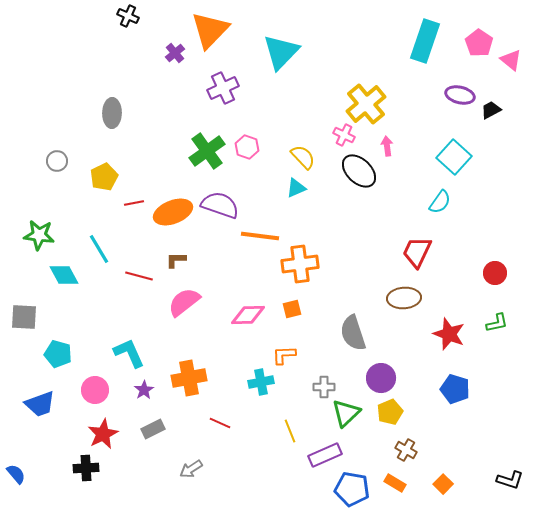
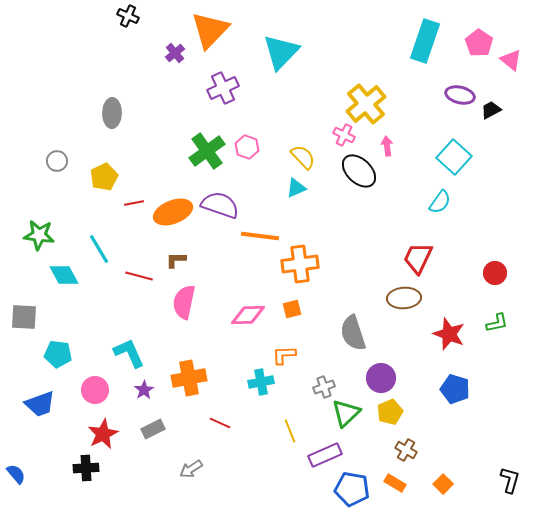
red trapezoid at (417, 252): moved 1 px right, 6 px down
pink semicircle at (184, 302): rotated 40 degrees counterclockwise
cyan pentagon at (58, 354): rotated 8 degrees counterclockwise
gray cross at (324, 387): rotated 20 degrees counterclockwise
black L-shape at (510, 480): rotated 92 degrees counterclockwise
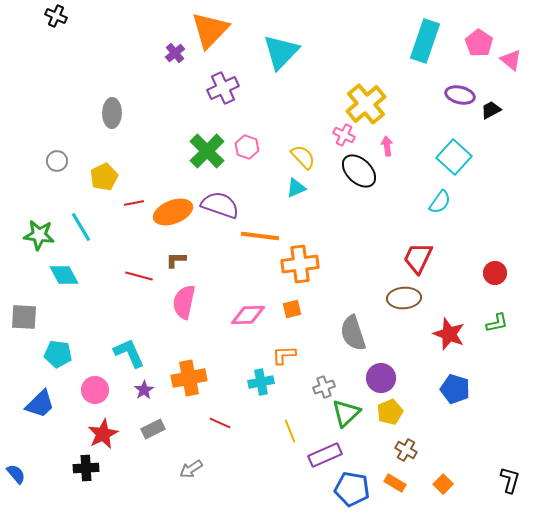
black cross at (128, 16): moved 72 px left
green cross at (207, 151): rotated 9 degrees counterclockwise
cyan line at (99, 249): moved 18 px left, 22 px up
blue trapezoid at (40, 404): rotated 24 degrees counterclockwise
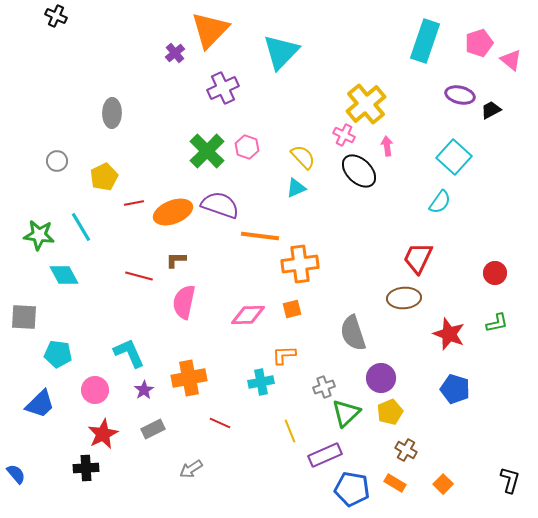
pink pentagon at (479, 43): rotated 20 degrees clockwise
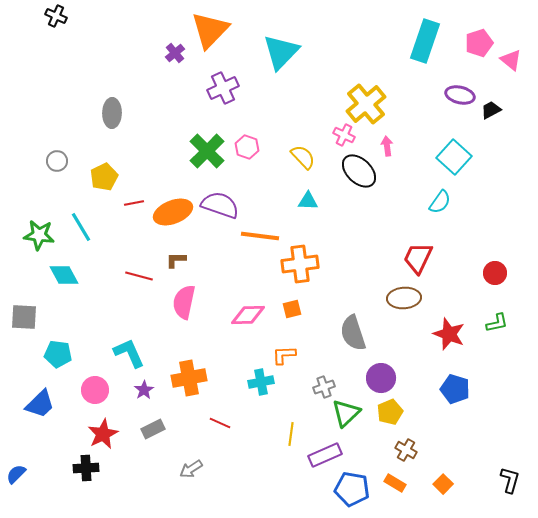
cyan triangle at (296, 188): moved 12 px right, 13 px down; rotated 25 degrees clockwise
yellow line at (290, 431): moved 1 px right, 3 px down; rotated 30 degrees clockwise
blue semicircle at (16, 474): rotated 95 degrees counterclockwise
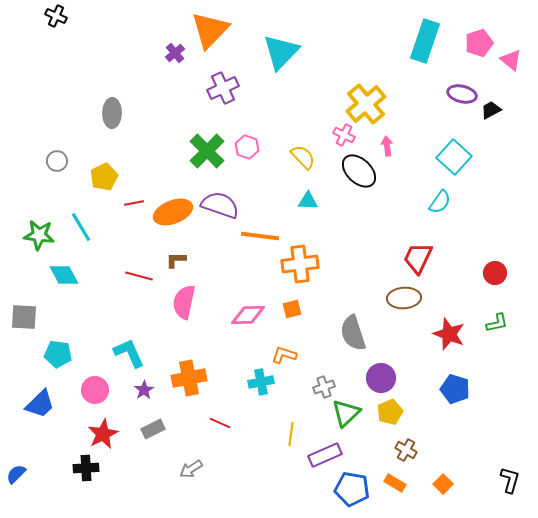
purple ellipse at (460, 95): moved 2 px right, 1 px up
orange L-shape at (284, 355): rotated 20 degrees clockwise
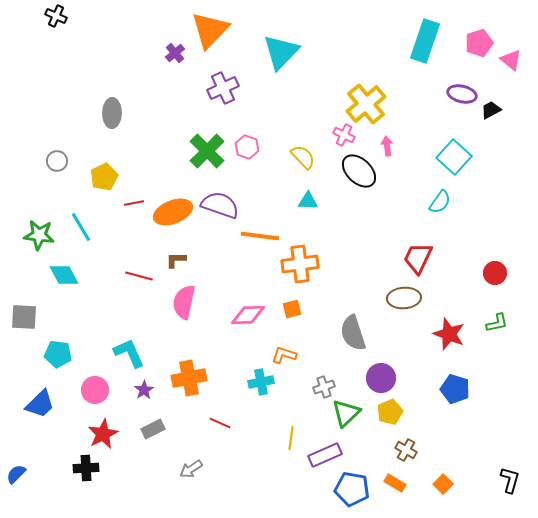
yellow line at (291, 434): moved 4 px down
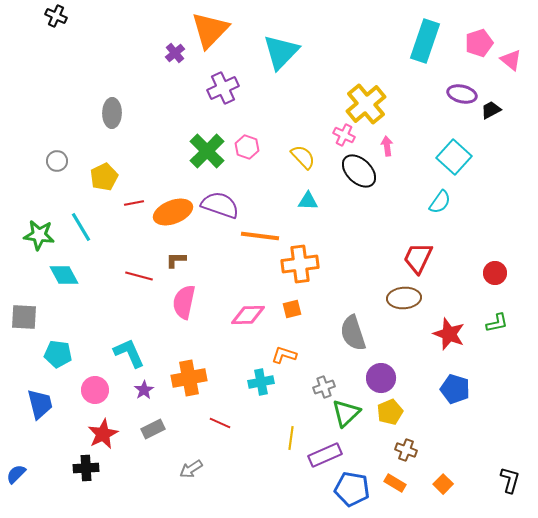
blue trapezoid at (40, 404): rotated 60 degrees counterclockwise
brown cross at (406, 450): rotated 10 degrees counterclockwise
